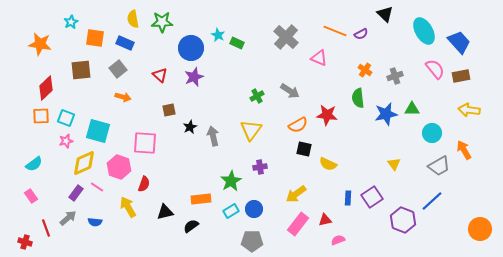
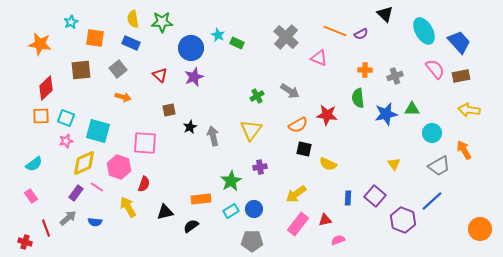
blue rectangle at (125, 43): moved 6 px right
orange cross at (365, 70): rotated 32 degrees counterclockwise
purple square at (372, 197): moved 3 px right, 1 px up; rotated 15 degrees counterclockwise
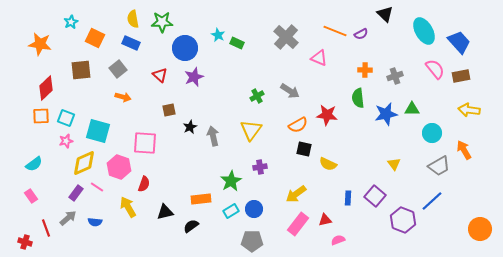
orange square at (95, 38): rotated 18 degrees clockwise
blue circle at (191, 48): moved 6 px left
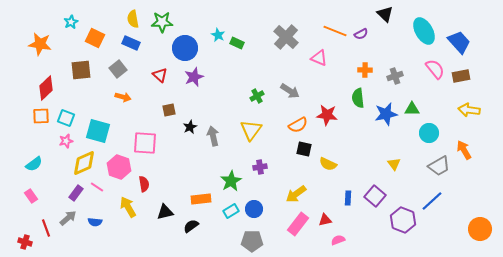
cyan circle at (432, 133): moved 3 px left
red semicircle at (144, 184): rotated 28 degrees counterclockwise
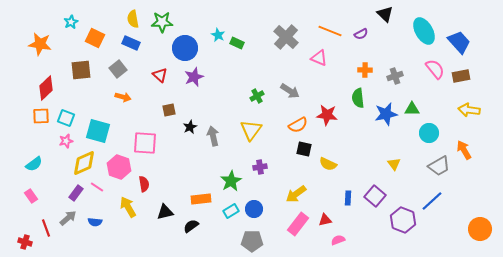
orange line at (335, 31): moved 5 px left
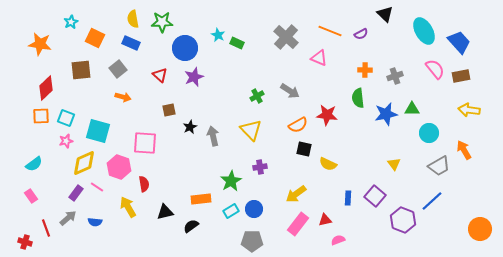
yellow triangle at (251, 130): rotated 20 degrees counterclockwise
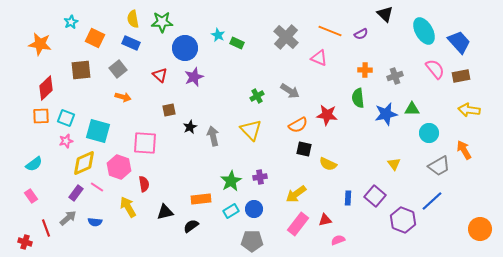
purple cross at (260, 167): moved 10 px down
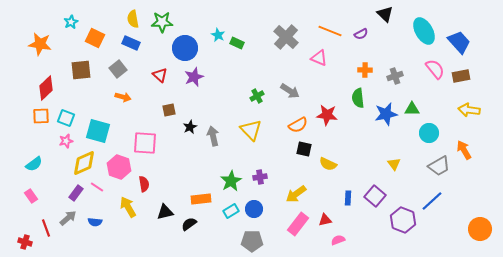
black semicircle at (191, 226): moved 2 px left, 2 px up
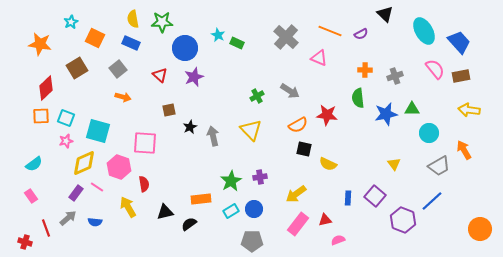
brown square at (81, 70): moved 4 px left, 2 px up; rotated 25 degrees counterclockwise
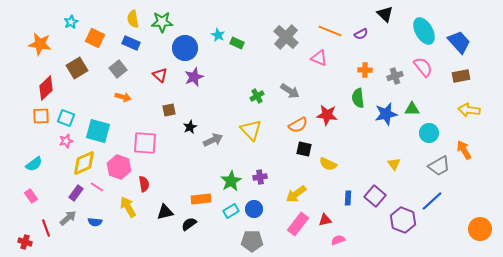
pink semicircle at (435, 69): moved 12 px left, 2 px up
gray arrow at (213, 136): moved 4 px down; rotated 78 degrees clockwise
